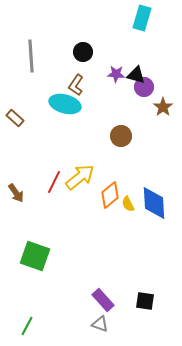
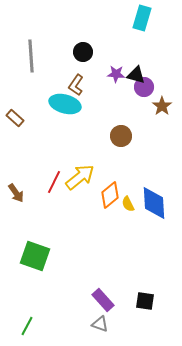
brown star: moved 1 px left, 1 px up
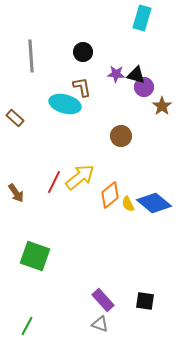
brown L-shape: moved 6 px right, 2 px down; rotated 135 degrees clockwise
blue diamond: rotated 48 degrees counterclockwise
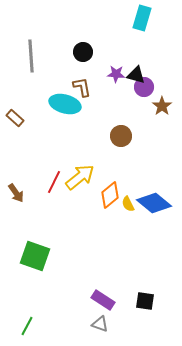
purple rectangle: rotated 15 degrees counterclockwise
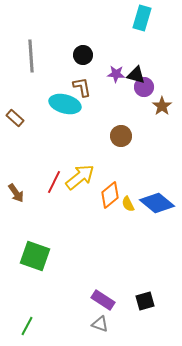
black circle: moved 3 px down
blue diamond: moved 3 px right
black square: rotated 24 degrees counterclockwise
